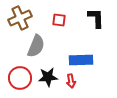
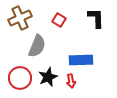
red square: rotated 24 degrees clockwise
gray semicircle: moved 1 px right
black star: rotated 18 degrees counterclockwise
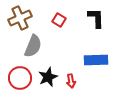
gray semicircle: moved 4 px left
blue rectangle: moved 15 px right
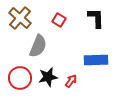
brown cross: rotated 25 degrees counterclockwise
gray semicircle: moved 5 px right
black star: rotated 12 degrees clockwise
red arrow: rotated 136 degrees counterclockwise
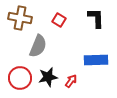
brown cross: rotated 30 degrees counterclockwise
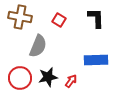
brown cross: moved 1 px up
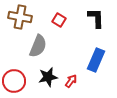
blue rectangle: rotated 65 degrees counterclockwise
red circle: moved 6 px left, 3 px down
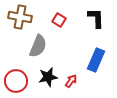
red circle: moved 2 px right
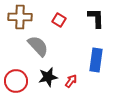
brown cross: rotated 10 degrees counterclockwise
gray semicircle: rotated 65 degrees counterclockwise
blue rectangle: rotated 15 degrees counterclockwise
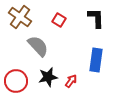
brown cross: rotated 35 degrees clockwise
